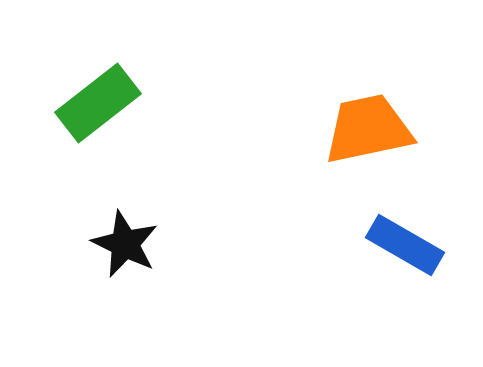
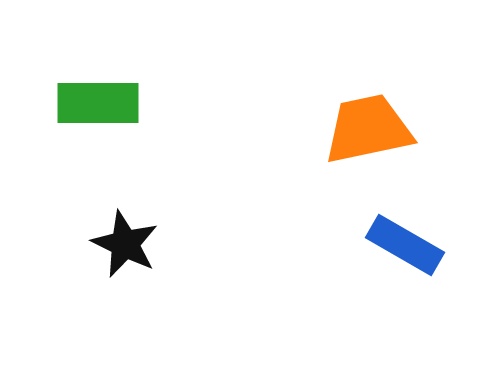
green rectangle: rotated 38 degrees clockwise
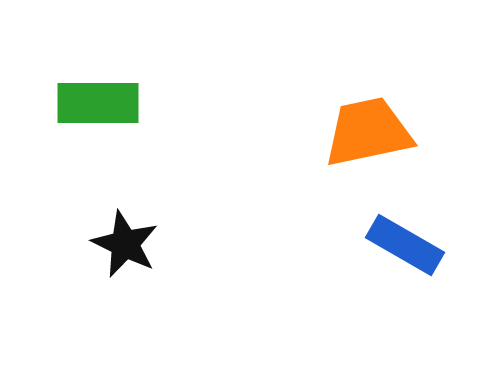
orange trapezoid: moved 3 px down
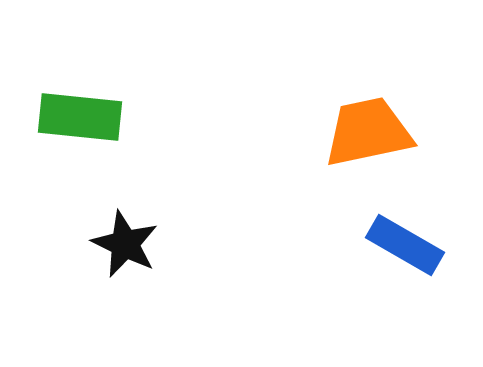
green rectangle: moved 18 px left, 14 px down; rotated 6 degrees clockwise
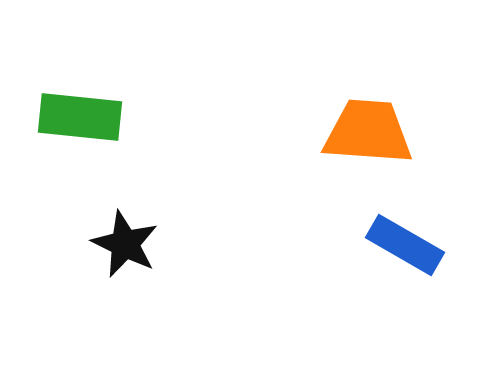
orange trapezoid: rotated 16 degrees clockwise
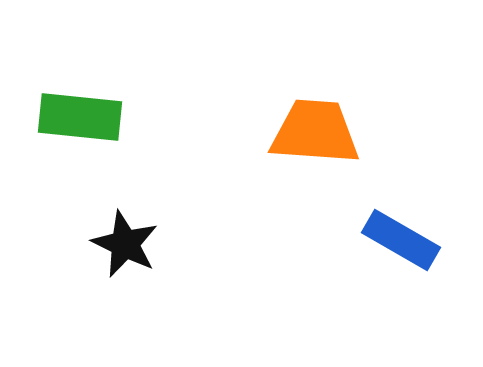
orange trapezoid: moved 53 px left
blue rectangle: moved 4 px left, 5 px up
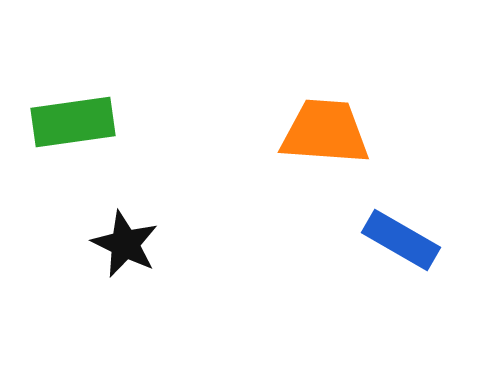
green rectangle: moved 7 px left, 5 px down; rotated 14 degrees counterclockwise
orange trapezoid: moved 10 px right
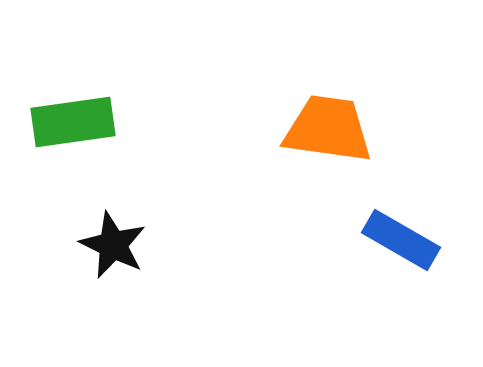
orange trapezoid: moved 3 px right, 3 px up; rotated 4 degrees clockwise
black star: moved 12 px left, 1 px down
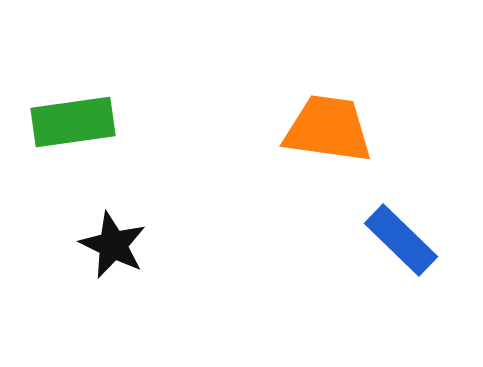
blue rectangle: rotated 14 degrees clockwise
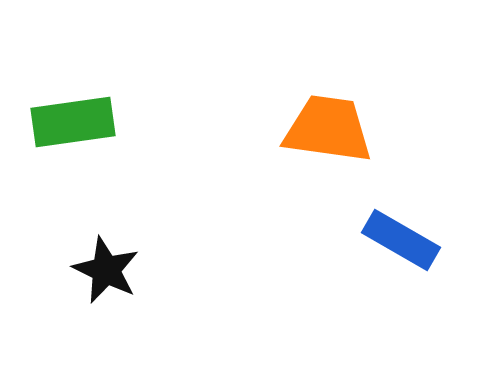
blue rectangle: rotated 14 degrees counterclockwise
black star: moved 7 px left, 25 px down
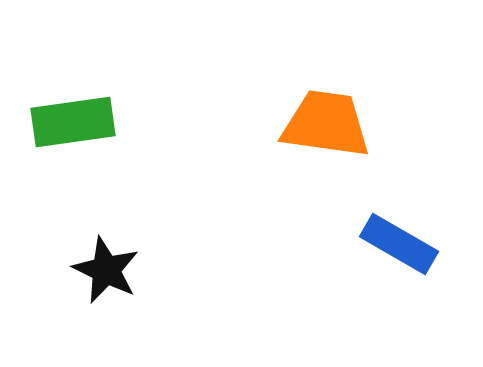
orange trapezoid: moved 2 px left, 5 px up
blue rectangle: moved 2 px left, 4 px down
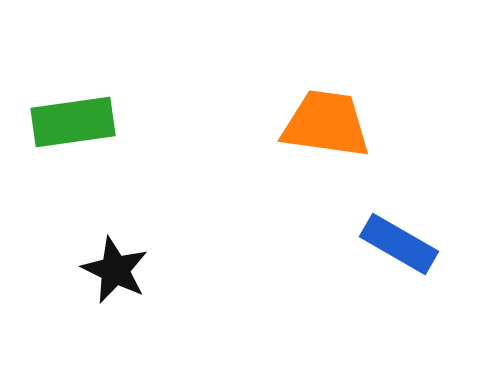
black star: moved 9 px right
